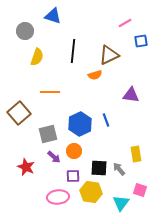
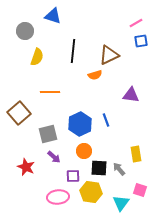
pink line: moved 11 px right
orange circle: moved 10 px right
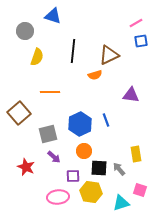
cyan triangle: rotated 36 degrees clockwise
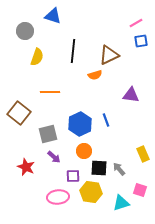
brown square: rotated 10 degrees counterclockwise
yellow rectangle: moved 7 px right; rotated 14 degrees counterclockwise
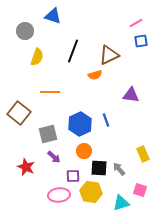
black line: rotated 15 degrees clockwise
pink ellipse: moved 1 px right, 2 px up
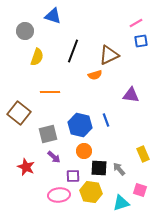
blue hexagon: moved 1 px down; rotated 20 degrees counterclockwise
